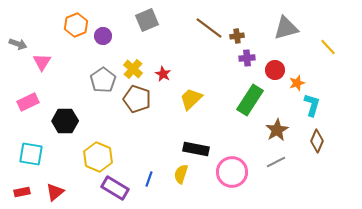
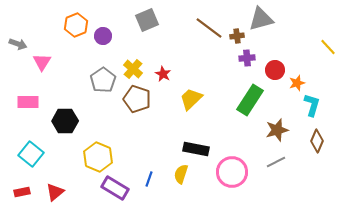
gray triangle: moved 25 px left, 9 px up
pink rectangle: rotated 25 degrees clockwise
brown star: rotated 15 degrees clockwise
cyan square: rotated 30 degrees clockwise
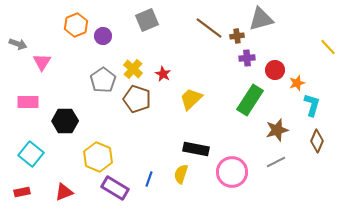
red triangle: moved 9 px right; rotated 18 degrees clockwise
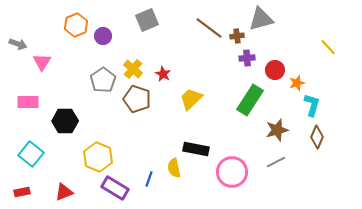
brown diamond: moved 4 px up
yellow semicircle: moved 7 px left, 6 px up; rotated 30 degrees counterclockwise
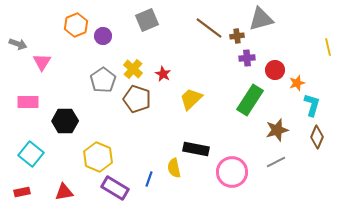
yellow line: rotated 30 degrees clockwise
red triangle: rotated 12 degrees clockwise
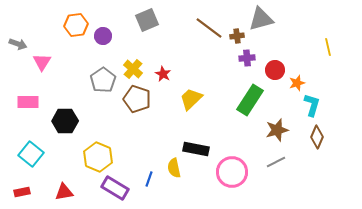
orange hexagon: rotated 15 degrees clockwise
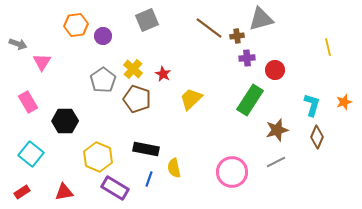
orange star: moved 47 px right, 19 px down
pink rectangle: rotated 60 degrees clockwise
black rectangle: moved 50 px left
red rectangle: rotated 21 degrees counterclockwise
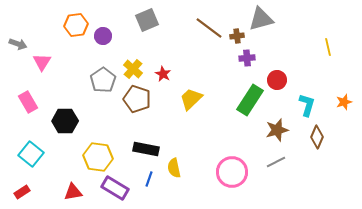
red circle: moved 2 px right, 10 px down
cyan L-shape: moved 5 px left
yellow hexagon: rotated 16 degrees counterclockwise
red triangle: moved 9 px right
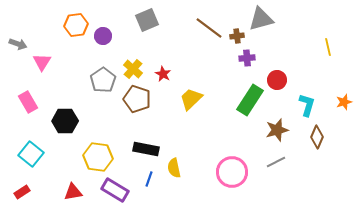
purple rectangle: moved 2 px down
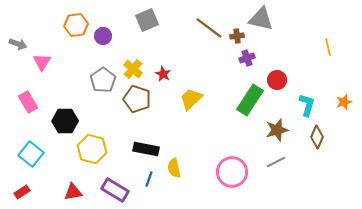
gray triangle: rotated 28 degrees clockwise
purple cross: rotated 14 degrees counterclockwise
yellow hexagon: moved 6 px left, 8 px up; rotated 8 degrees clockwise
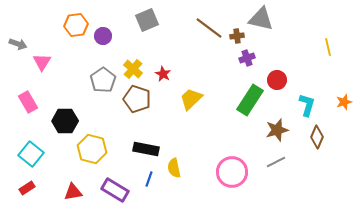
red rectangle: moved 5 px right, 4 px up
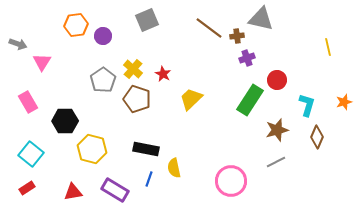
pink circle: moved 1 px left, 9 px down
